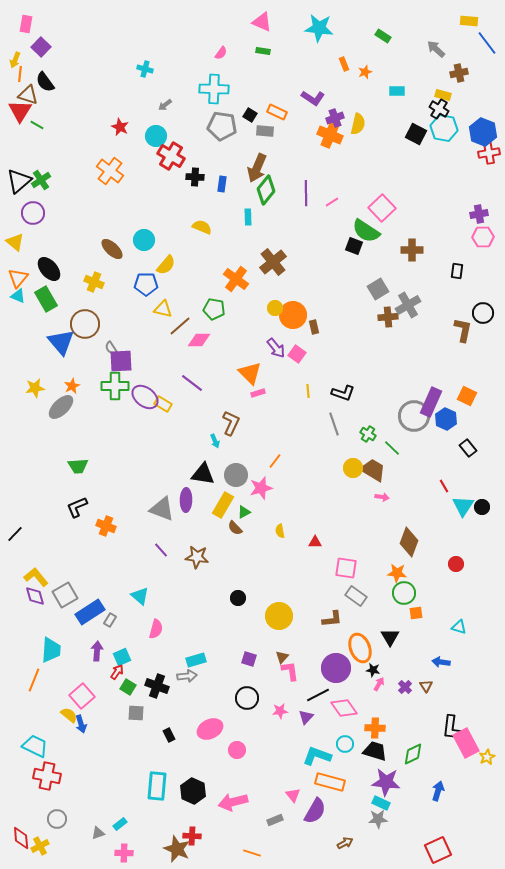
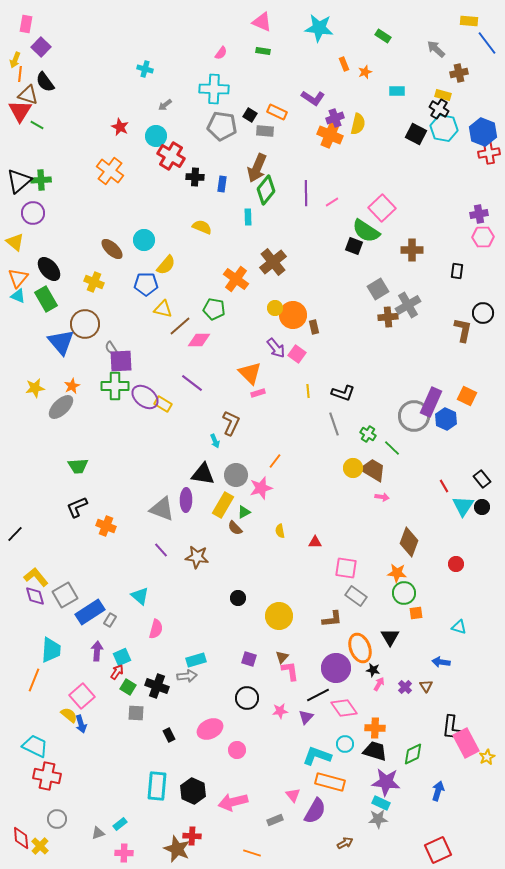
green cross at (41, 180): rotated 30 degrees clockwise
black rectangle at (468, 448): moved 14 px right, 31 px down
yellow cross at (40, 846): rotated 18 degrees counterclockwise
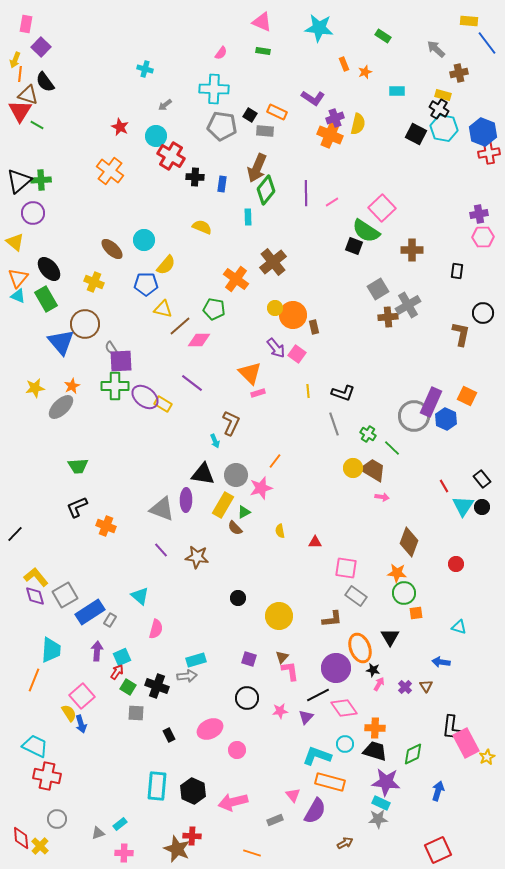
brown L-shape at (463, 330): moved 2 px left, 4 px down
yellow semicircle at (69, 715): moved 2 px up; rotated 18 degrees clockwise
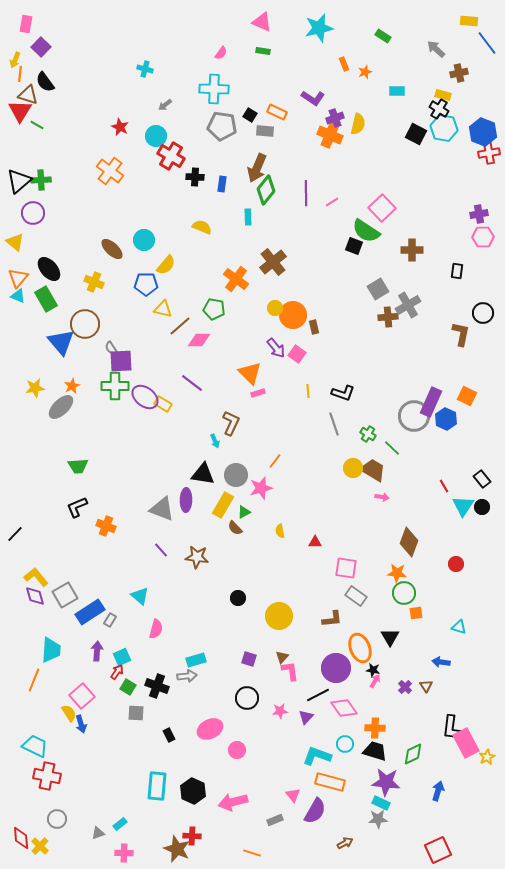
cyan star at (319, 28): rotated 20 degrees counterclockwise
pink arrow at (379, 684): moved 4 px left, 3 px up
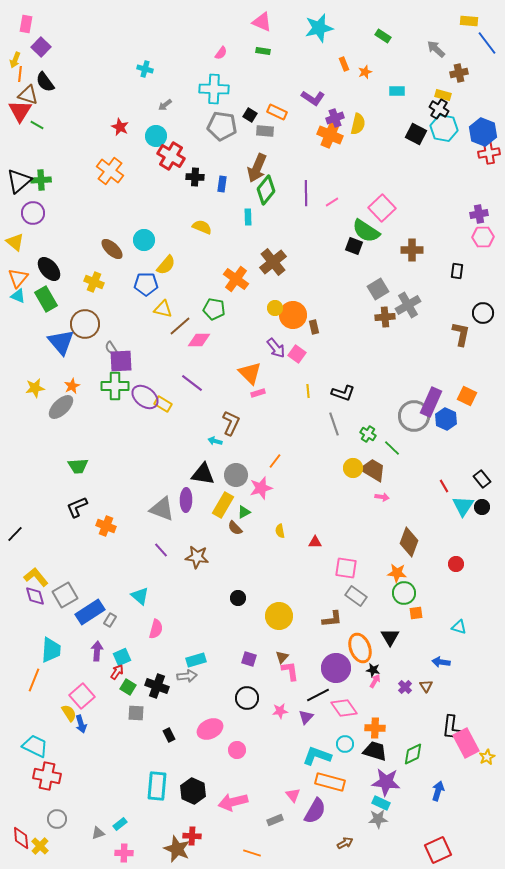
brown cross at (388, 317): moved 3 px left
cyan arrow at (215, 441): rotated 128 degrees clockwise
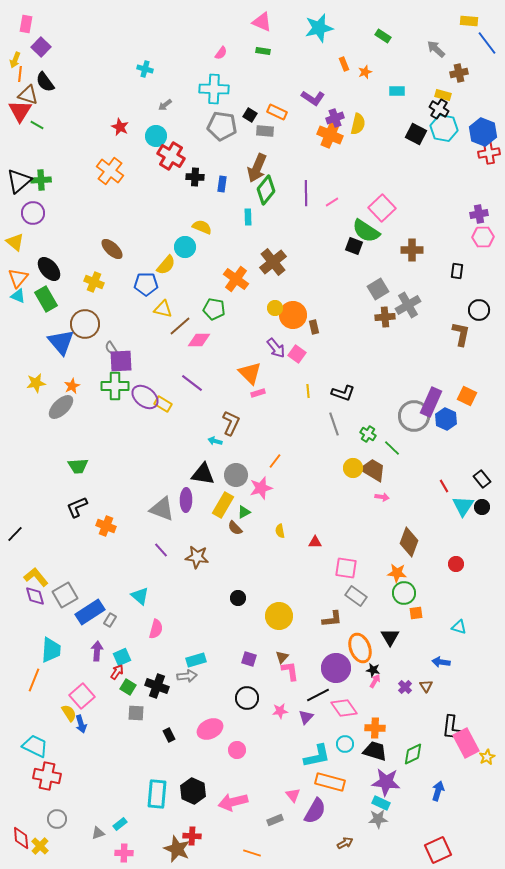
cyan circle at (144, 240): moved 41 px right, 7 px down
black circle at (483, 313): moved 4 px left, 3 px up
yellow star at (35, 388): moved 1 px right, 5 px up
cyan L-shape at (317, 756): rotated 148 degrees clockwise
cyan rectangle at (157, 786): moved 8 px down
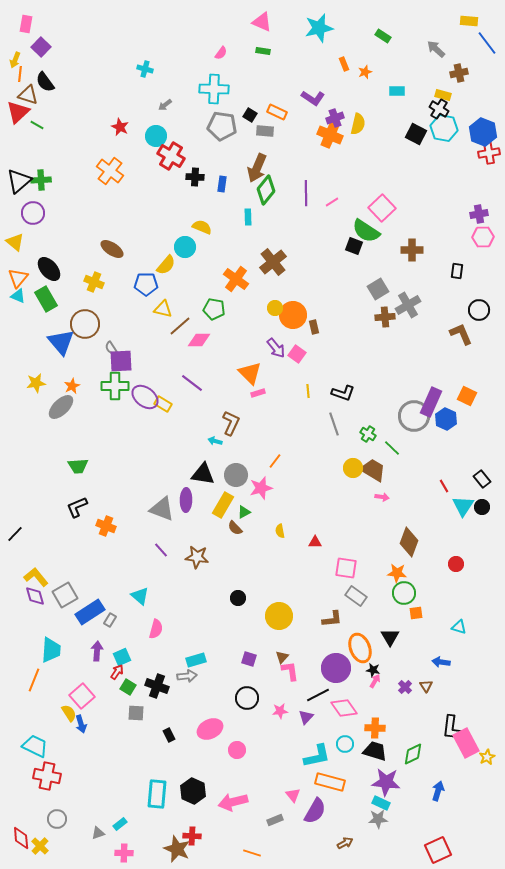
red triangle at (20, 111): moved 2 px left, 1 px down; rotated 15 degrees clockwise
brown ellipse at (112, 249): rotated 10 degrees counterclockwise
brown L-shape at (461, 334): rotated 35 degrees counterclockwise
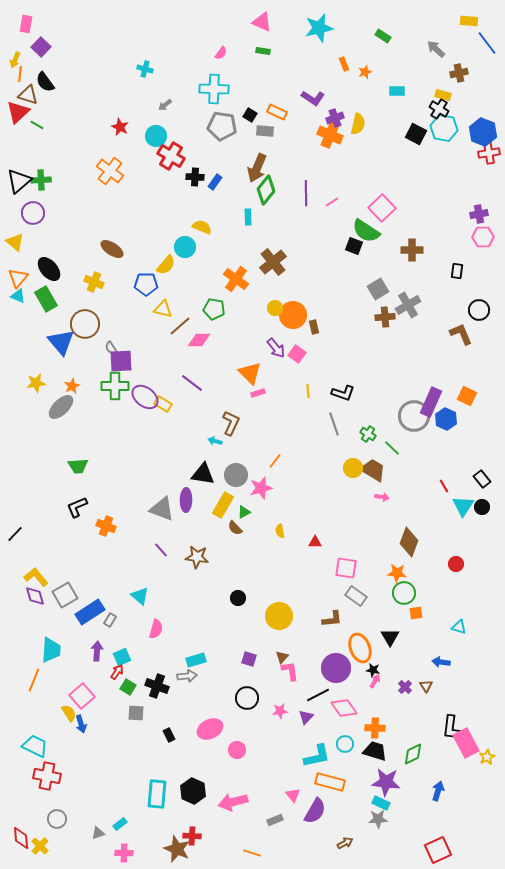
blue rectangle at (222, 184): moved 7 px left, 2 px up; rotated 28 degrees clockwise
